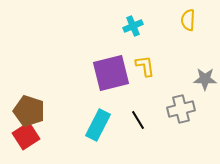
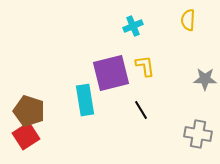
gray cross: moved 17 px right, 25 px down; rotated 24 degrees clockwise
black line: moved 3 px right, 10 px up
cyan rectangle: moved 13 px left, 25 px up; rotated 36 degrees counterclockwise
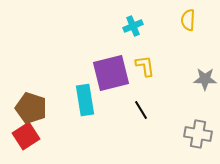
brown pentagon: moved 2 px right, 3 px up
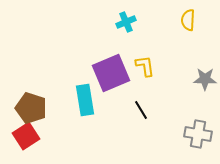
cyan cross: moved 7 px left, 4 px up
purple square: rotated 9 degrees counterclockwise
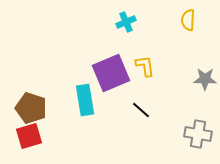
black line: rotated 18 degrees counterclockwise
red square: moved 3 px right; rotated 16 degrees clockwise
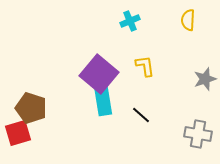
cyan cross: moved 4 px right, 1 px up
purple square: moved 12 px left, 1 px down; rotated 27 degrees counterclockwise
gray star: rotated 20 degrees counterclockwise
cyan rectangle: moved 18 px right
black line: moved 5 px down
red square: moved 11 px left, 3 px up
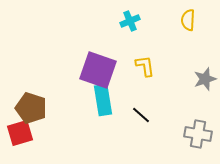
purple square: moved 1 px left, 4 px up; rotated 21 degrees counterclockwise
red square: moved 2 px right
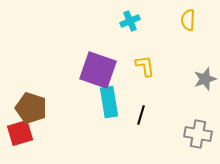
cyan rectangle: moved 6 px right, 2 px down
black line: rotated 66 degrees clockwise
